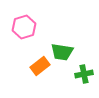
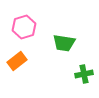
green trapezoid: moved 2 px right, 9 px up
orange rectangle: moved 23 px left, 5 px up
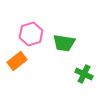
pink hexagon: moved 7 px right, 7 px down
green cross: rotated 36 degrees clockwise
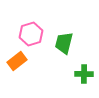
green trapezoid: rotated 95 degrees clockwise
green cross: rotated 24 degrees counterclockwise
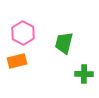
pink hexagon: moved 8 px left, 1 px up; rotated 15 degrees counterclockwise
orange rectangle: rotated 24 degrees clockwise
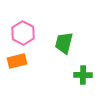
green cross: moved 1 px left, 1 px down
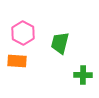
green trapezoid: moved 4 px left
orange rectangle: rotated 18 degrees clockwise
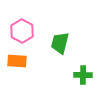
pink hexagon: moved 1 px left, 2 px up
